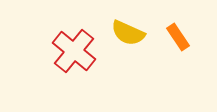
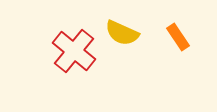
yellow semicircle: moved 6 px left
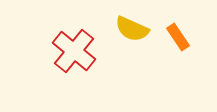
yellow semicircle: moved 10 px right, 4 px up
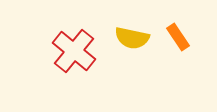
yellow semicircle: moved 9 px down; rotated 12 degrees counterclockwise
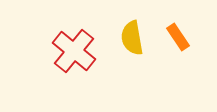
yellow semicircle: rotated 68 degrees clockwise
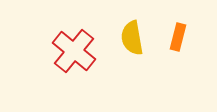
orange rectangle: rotated 48 degrees clockwise
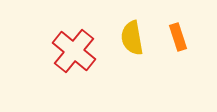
orange rectangle: rotated 32 degrees counterclockwise
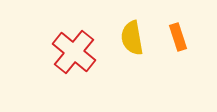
red cross: moved 1 px down
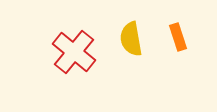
yellow semicircle: moved 1 px left, 1 px down
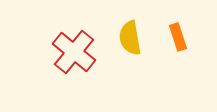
yellow semicircle: moved 1 px left, 1 px up
